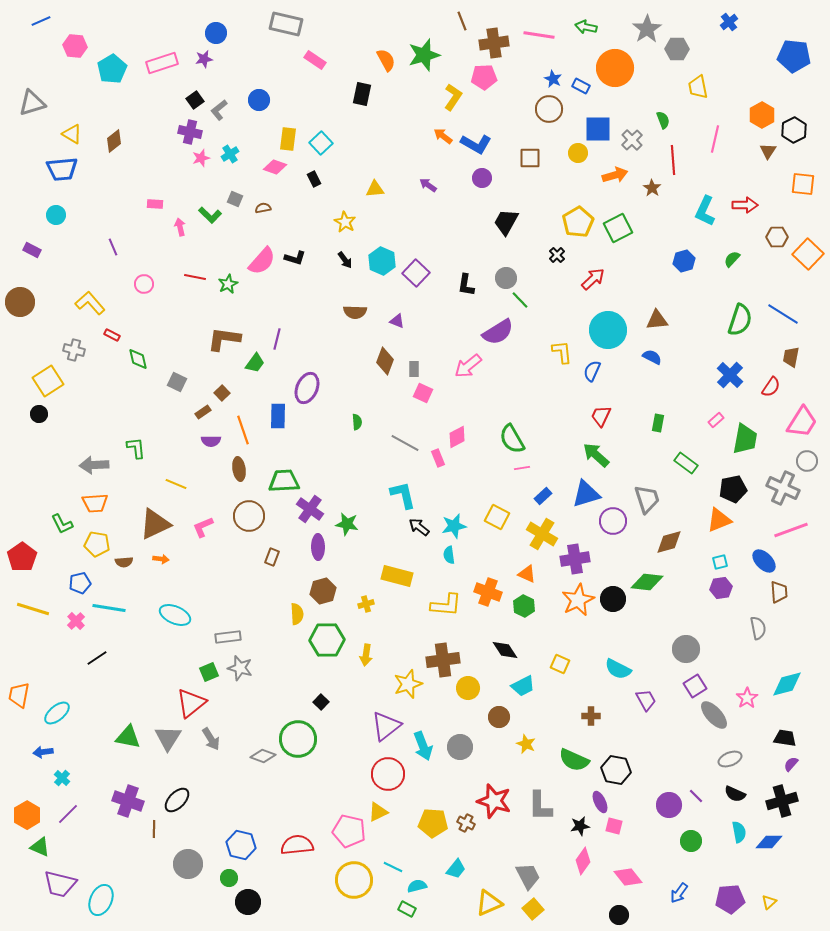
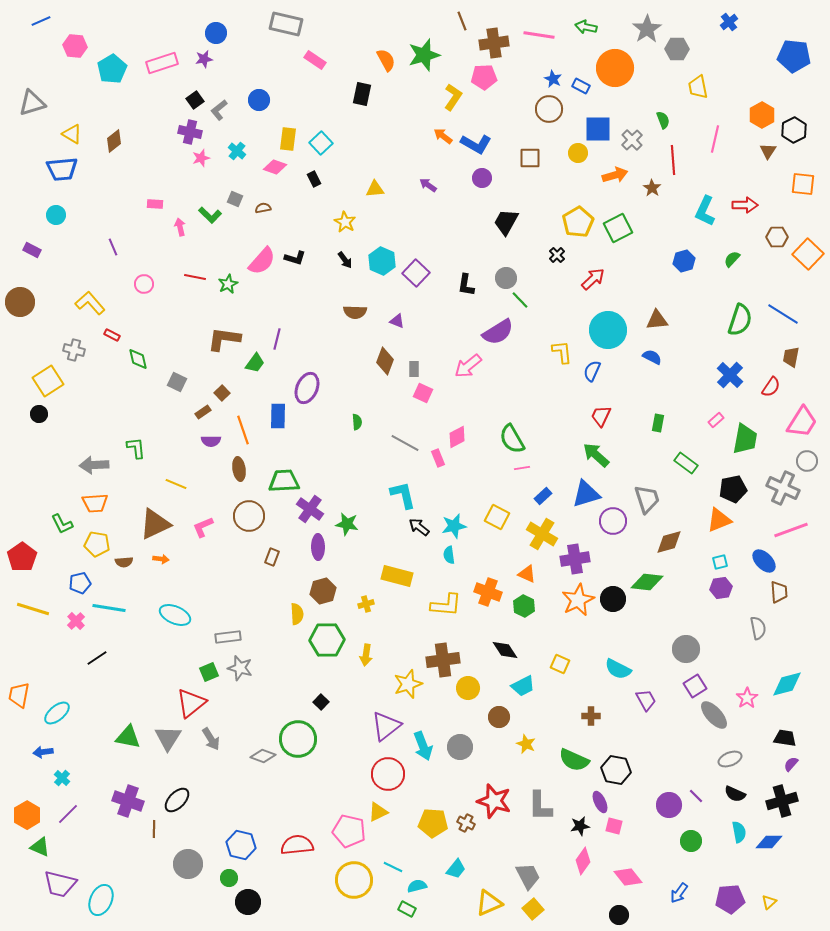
cyan cross at (230, 154): moved 7 px right, 3 px up; rotated 18 degrees counterclockwise
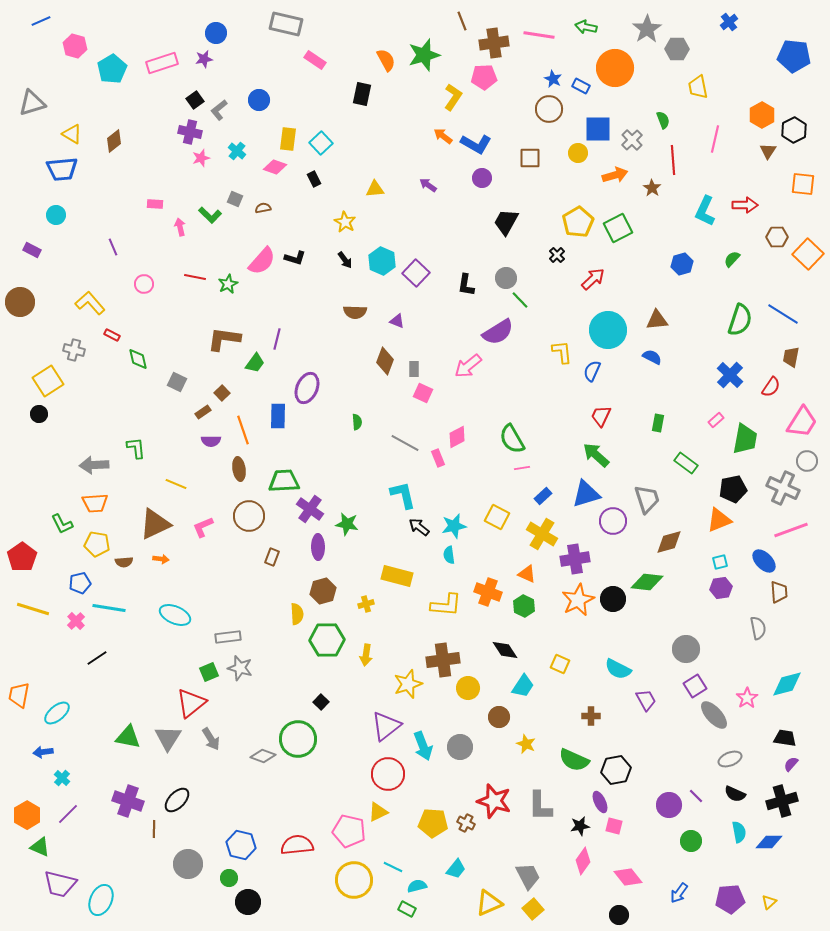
pink hexagon at (75, 46): rotated 10 degrees clockwise
blue hexagon at (684, 261): moved 2 px left, 3 px down
cyan trapezoid at (523, 686): rotated 30 degrees counterclockwise
black hexagon at (616, 770): rotated 20 degrees counterclockwise
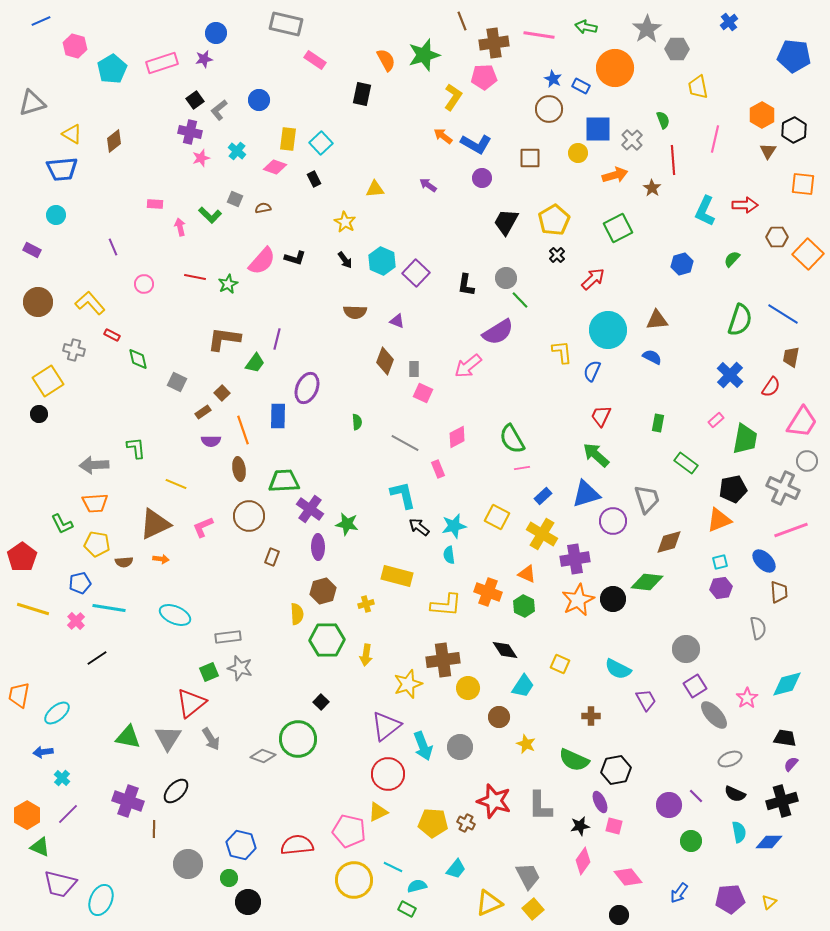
yellow pentagon at (578, 222): moved 24 px left, 2 px up
brown circle at (20, 302): moved 18 px right
pink rectangle at (438, 458): moved 11 px down
black ellipse at (177, 800): moved 1 px left, 9 px up
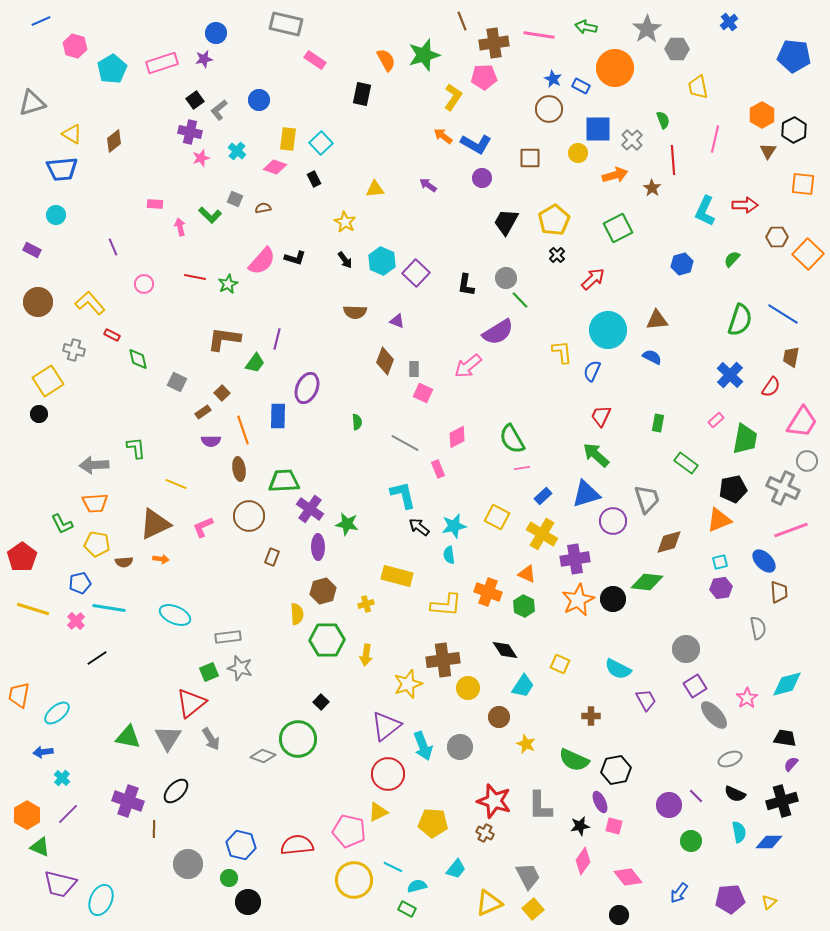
brown cross at (466, 823): moved 19 px right, 10 px down
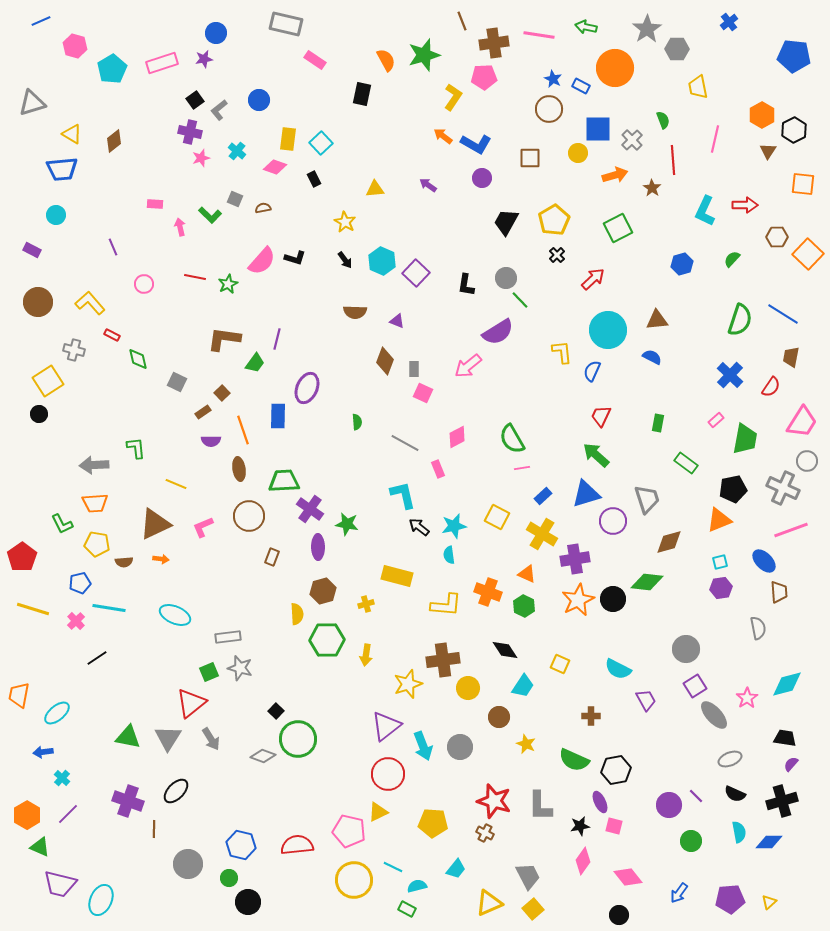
black square at (321, 702): moved 45 px left, 9 px down
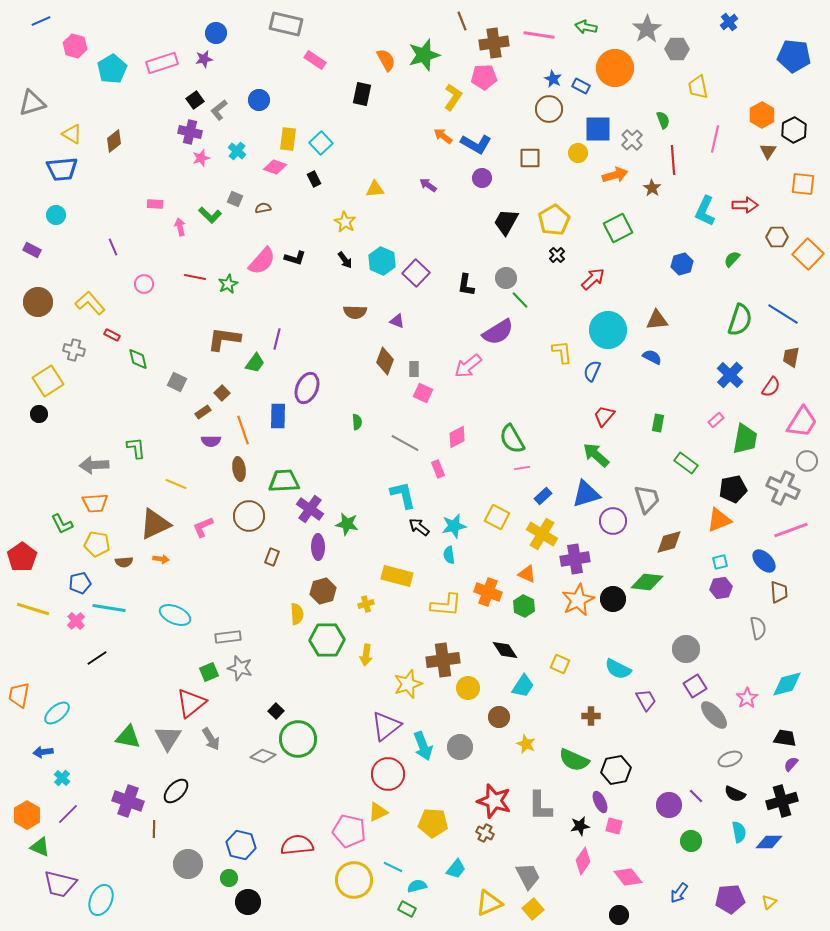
red trapezoid at (601, 416): moved 3 px right; rotated 15 degrees clockwise
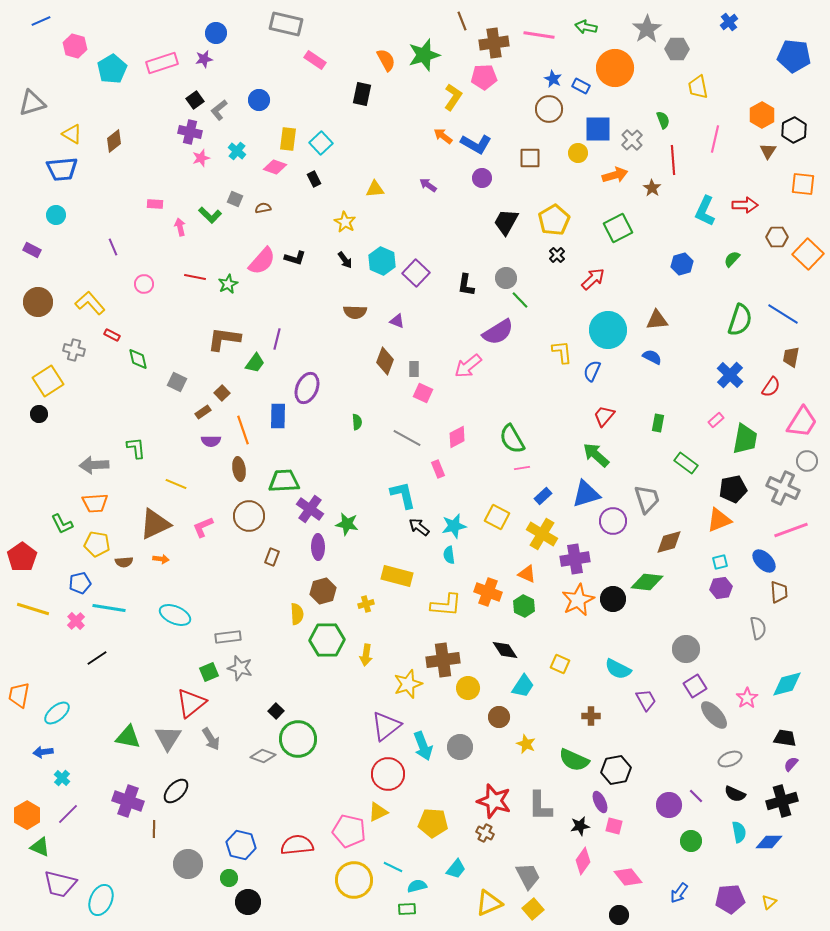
gray line at (405, 443): moved 2 px right, 5 px up
green rectangle at (407, 909): rotated 30 degrees counterclockwise
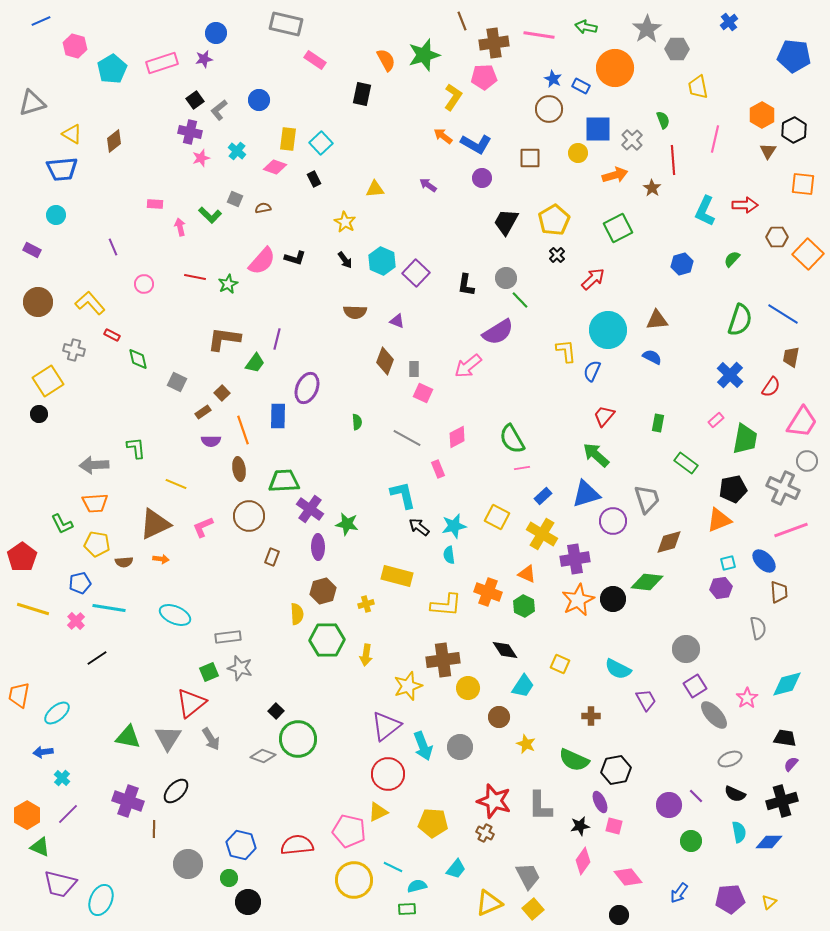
yellow L-shape at (562, 352): moved 4 px right, 1 px up
cyan square at (720, 562): moved 8 px right, 1 px down
yellow star at (408, 684): moved 2 px down
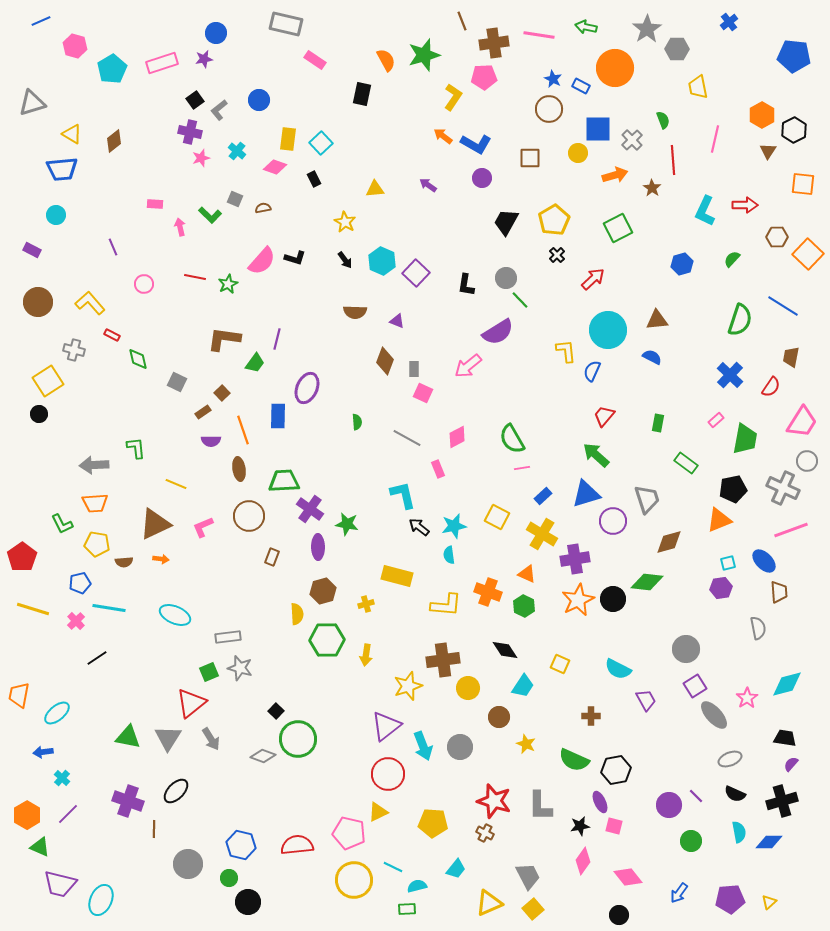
blue line at (783, 314): moved 8 px up
pink pentagon at (349, 831): moved 2 px down
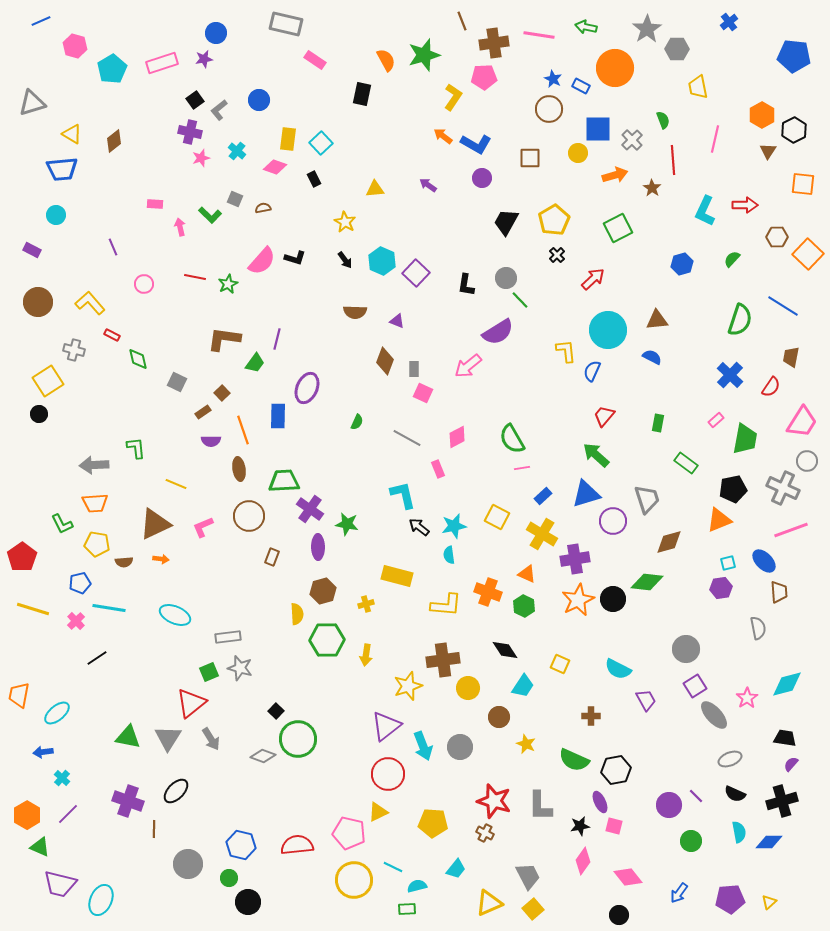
green semicircle at (357, 422): rotated 28 degrees clockwise
